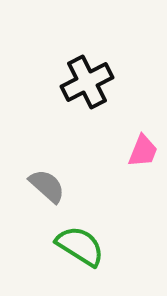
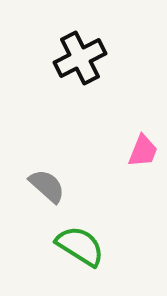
black cross: moved 7 px left, 24 px up
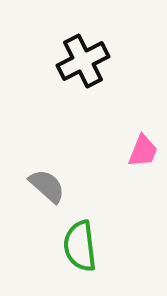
black cross: moved 3 px right, 3 px down
green semicircle: rotated 129 degrees counterclockwise
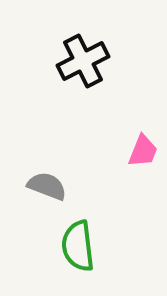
gray semicircle: rotated 21 degrees counterclockwise
green semicircle: moved 2 px left
